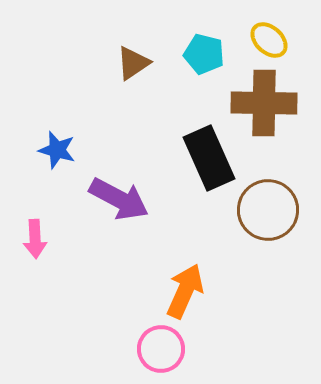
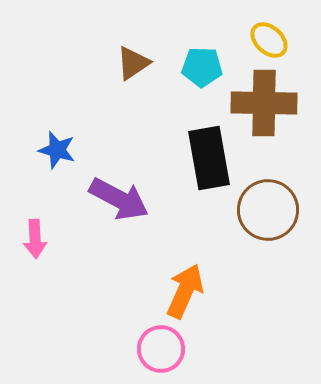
cyan pentagon: moved 2 px left, 13 px down; rotated 12 degrees counterclockwise
black rectangle: rotated 14 degrees clockwise
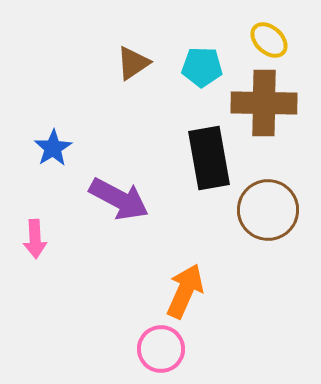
blue star: moved 4 px left, 2 px up; rotated 24 degrees clockwise
